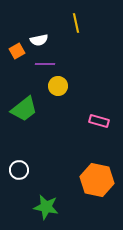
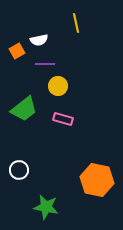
pink rectangle: moved 36 px left, 2 px up
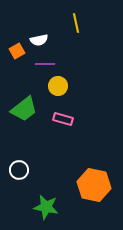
orange hexagon: moved 3 px left, 5 px down
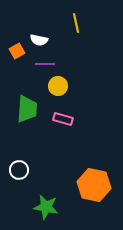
white semicircle: rotated 24 degrees clockwise
green trapezoid: moved 3 px right; rotated 48 degrees counterclockwise
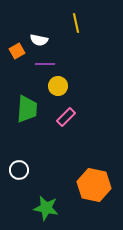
pink rectangle: moved 3 px right, 2 px up; rotated 60 degrees counterclockwise
green star: moved 1 px down
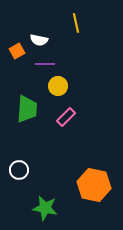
green star: moved 1 px left
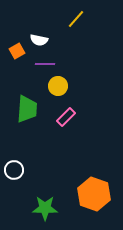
yellow line: moved 4 px up; rotated 54 degrees clockwise
white circle: moved 5 px left
orange hexagon: moved 9 px down; rotated 8 degrees clockwise
green star: rotated 10 degrees counterclockwise
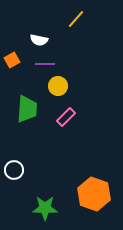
orange square: moved 5 px left, 9 px down
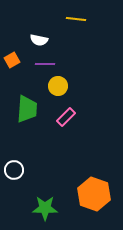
yellow line: rotated 54 degrees clockwise
